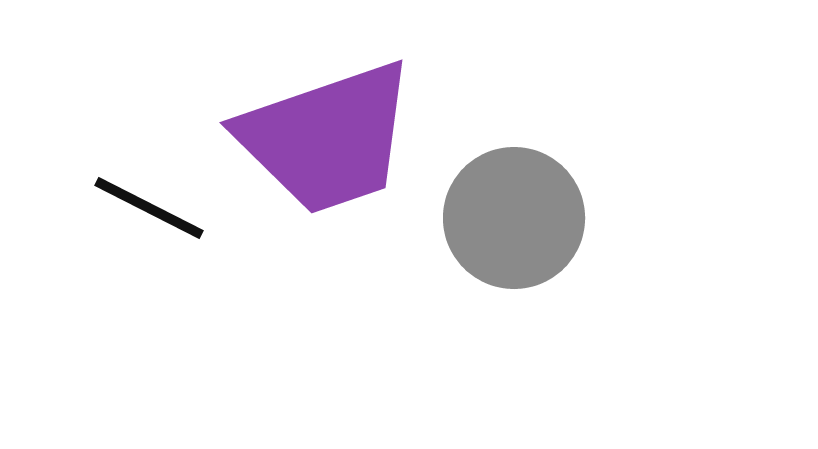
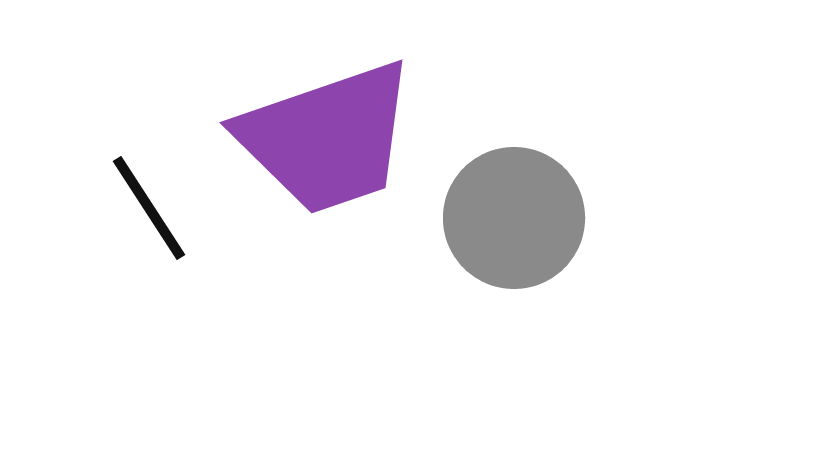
black line: rotated 30 degrees clockwise
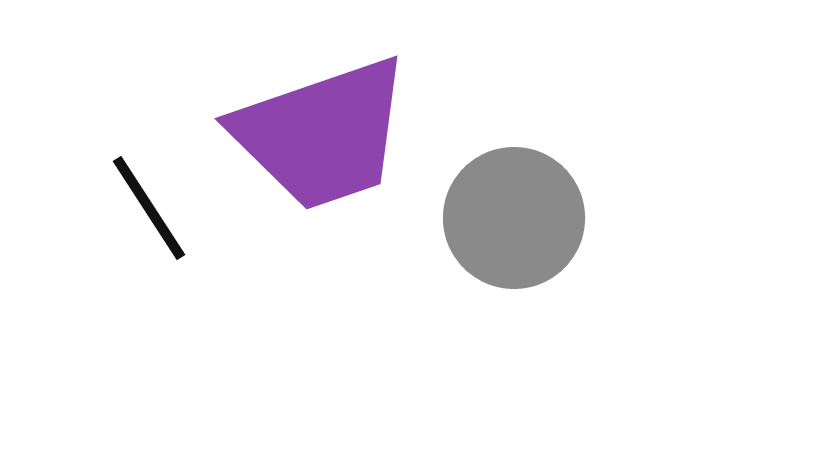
purple trapezoid: moved 5 px left, 4 px up
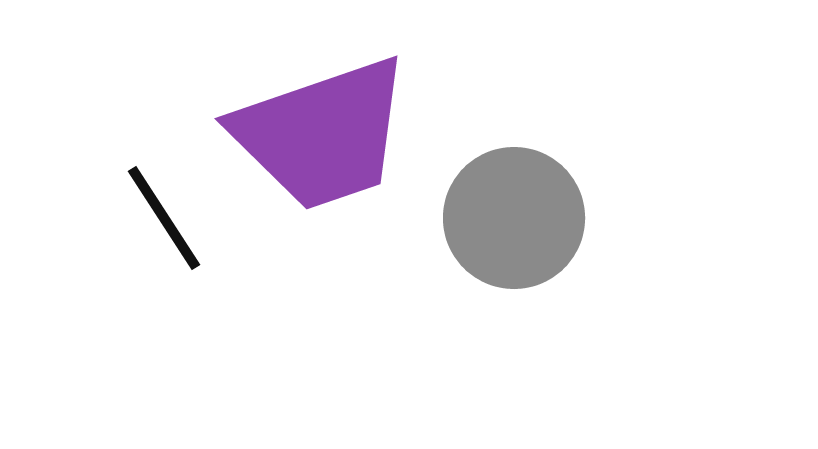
black line: moved 15 px right, 10 px down
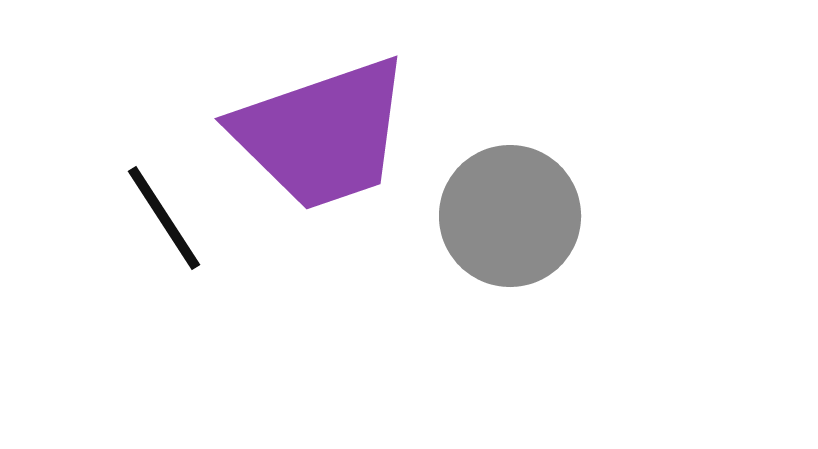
gray circle: moved 4 px left, 2 px up
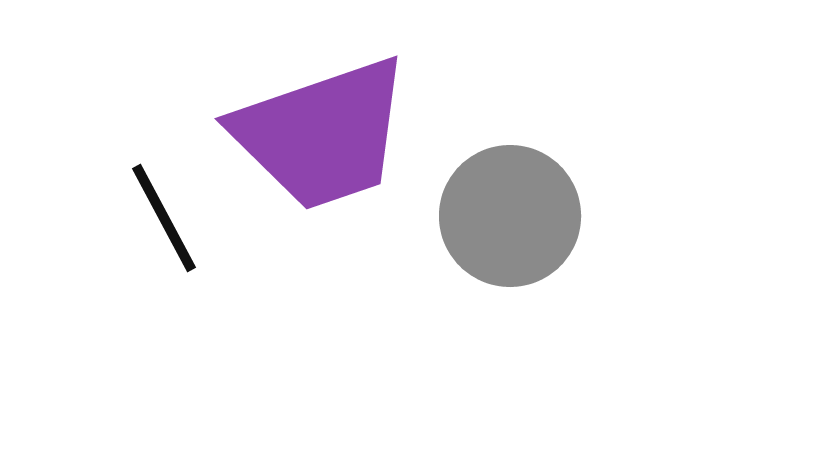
black line: rotated 5 degrees clockwise
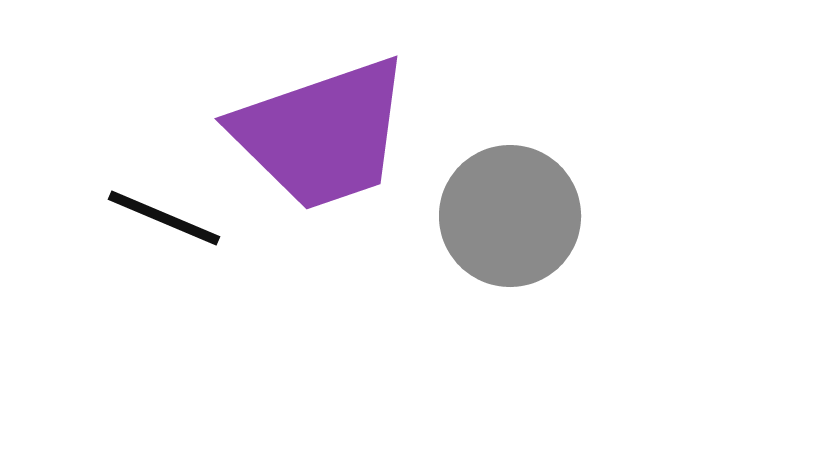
black line: rotated 39 degrees counterclockwise
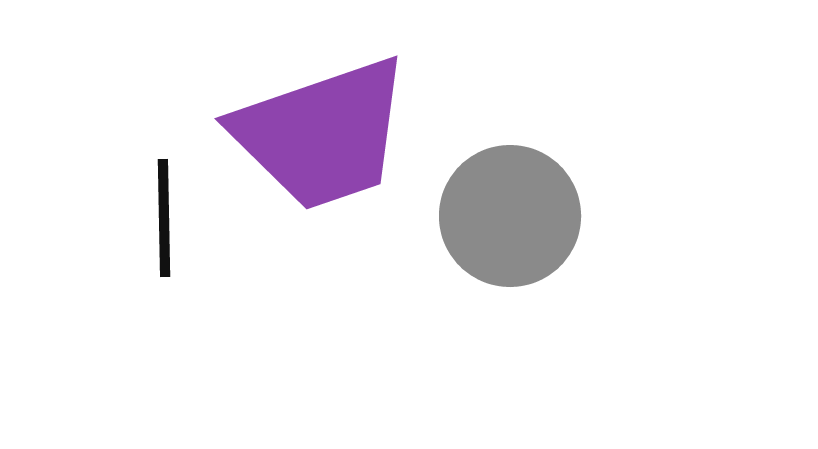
black line: rotated 66 degrees clockwise
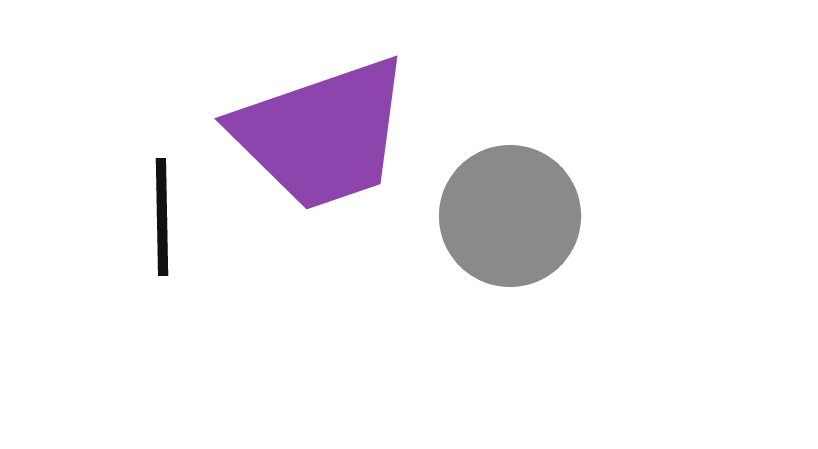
black line: moved 2 px left, 1 px up
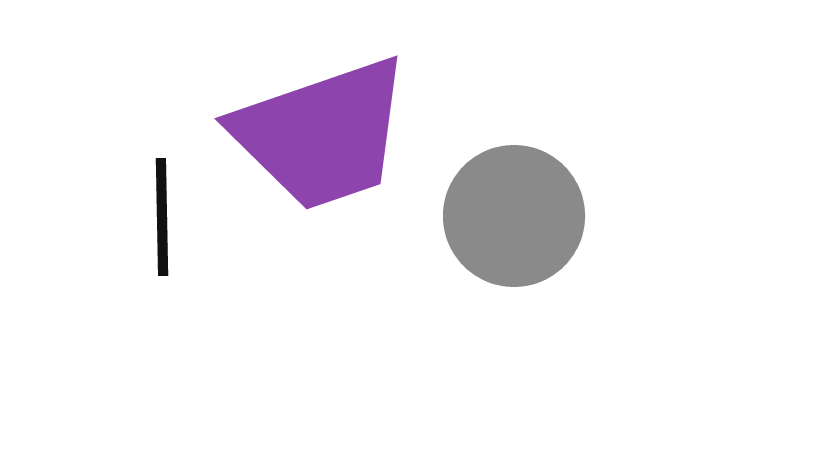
gray circle: moved 4 px right
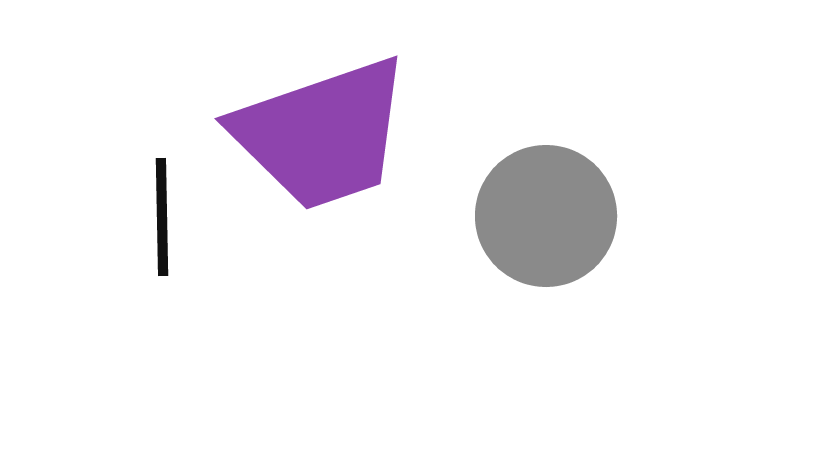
gray circle: moved 32 px right
